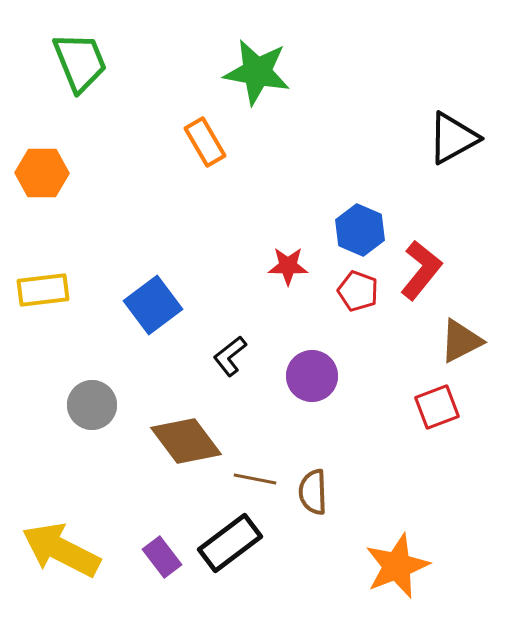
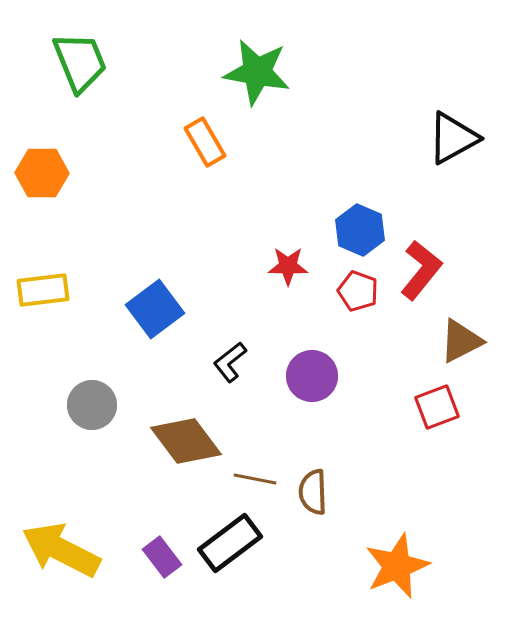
blue square: moved 2 px right, 4 px down
black L-shape: moved 6 px down
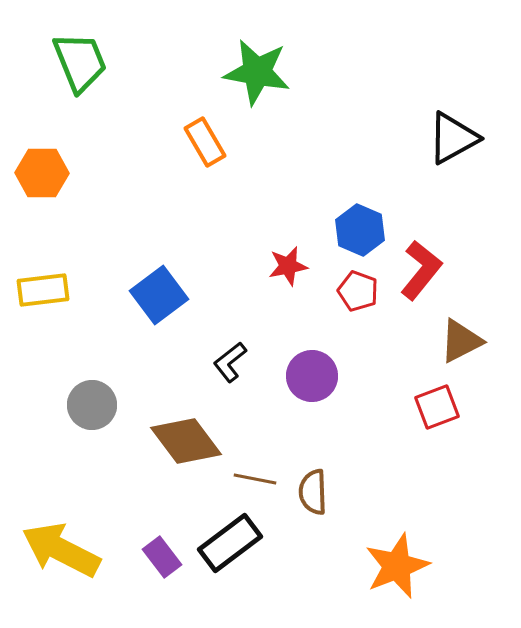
red star: rotated 12 degrees counterclockwise
blue square: moved 4 px right, 14 px up
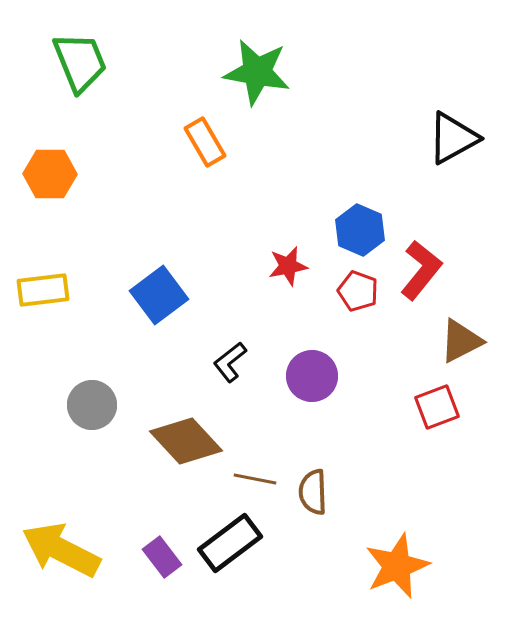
orange hexagon: moved 8 px right, 1 px down
brown diamond: rotated 6 degrees counterclockwise
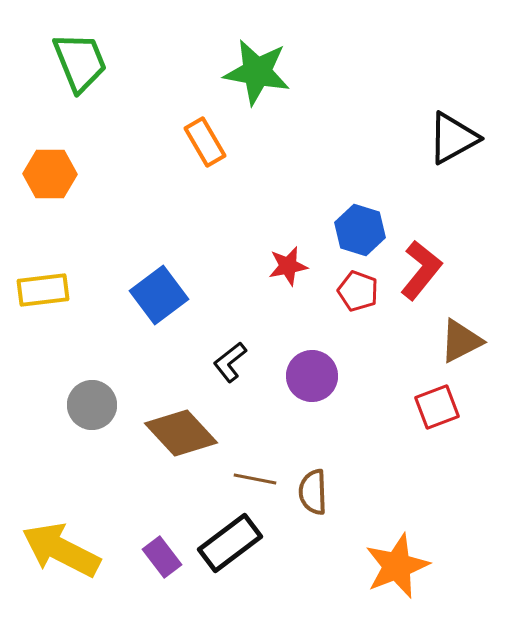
blue hexagon: rotated 6 degrees counterclockwise
brown diamond: moved 5 px left, 8 px up
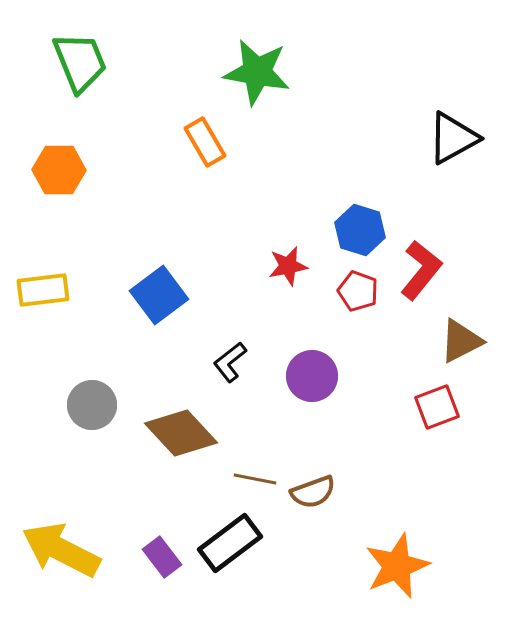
orange hexagon: moved 9 px right, 4 px up
brown semicircle: rotated 108 degrees counterclockwise
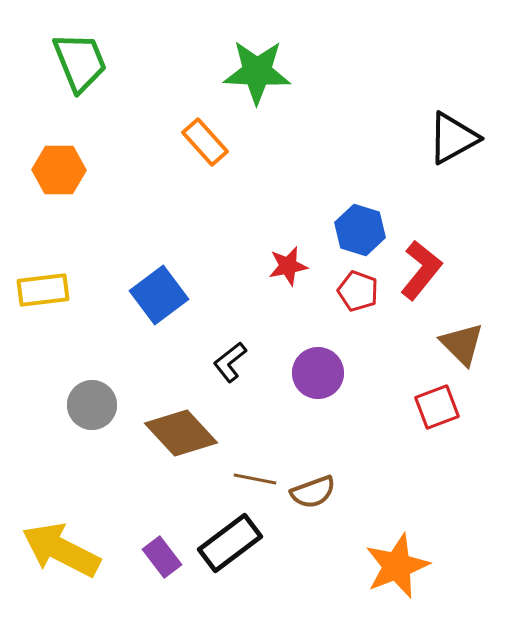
green star: rotated 8 degrees counterclockwise
orange rectangle: rotated 12 degrees counterclockwise
brown triangle: moved 1 px right, 3 px down; rotated 48 degrees counterclockwise
purple circle: moved 6 px right, 3 px up
